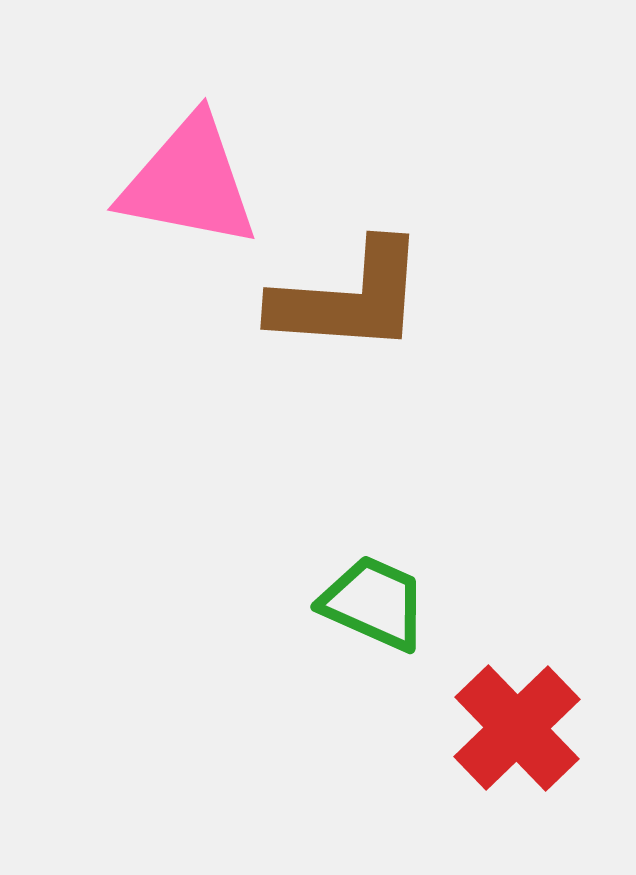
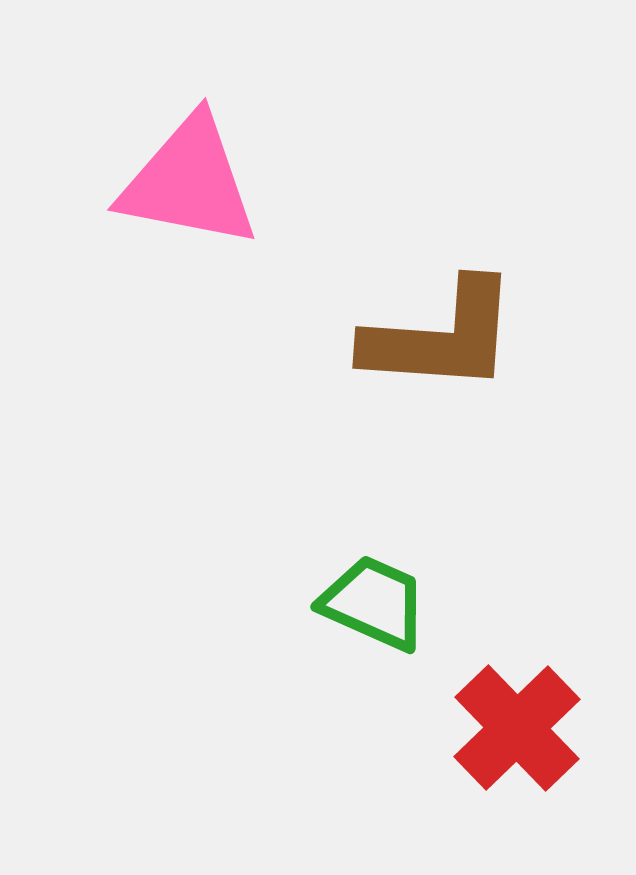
brown L-shape: moved 92 px right, 39 px down
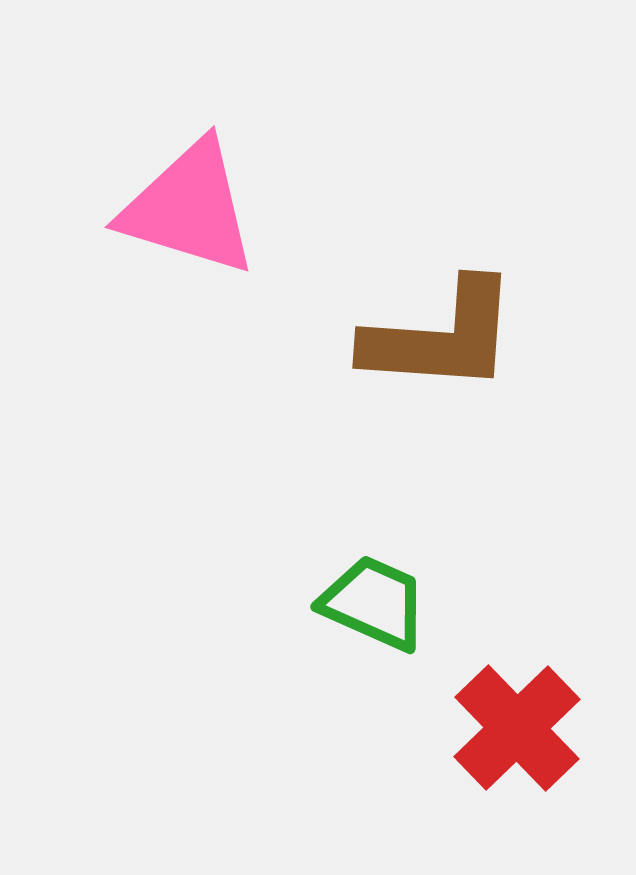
pink triangle: moved 26 px down; rotated 6 degrees clockwise
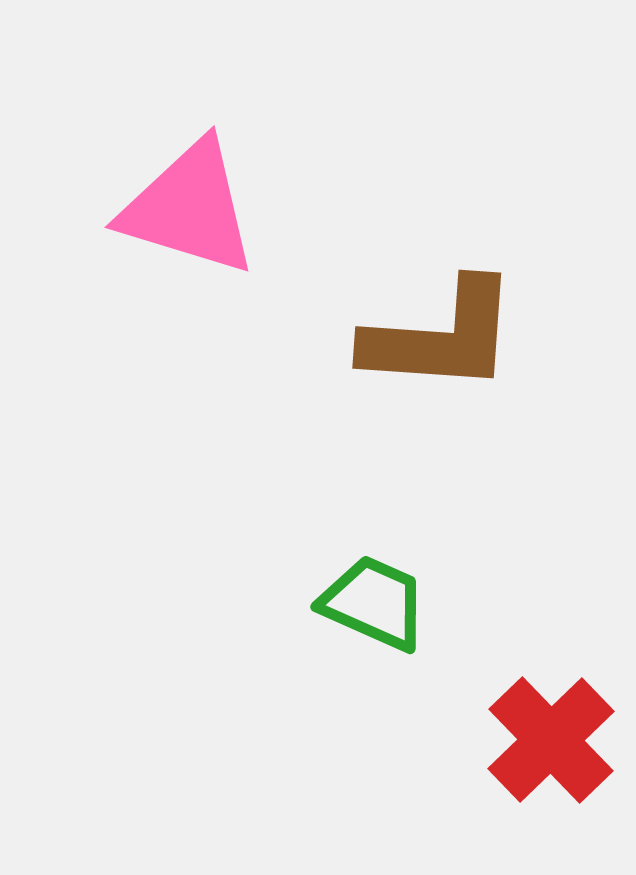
red cross: moved 34 px right, 12 px down
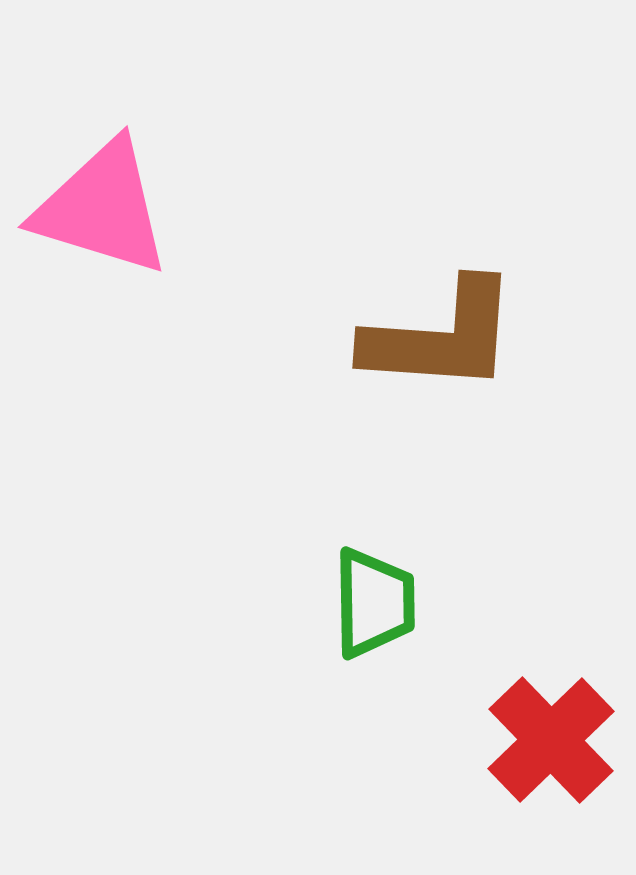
pink triangle: moved 87 px left
green trapezoid: rotated 65 degrees clockwise
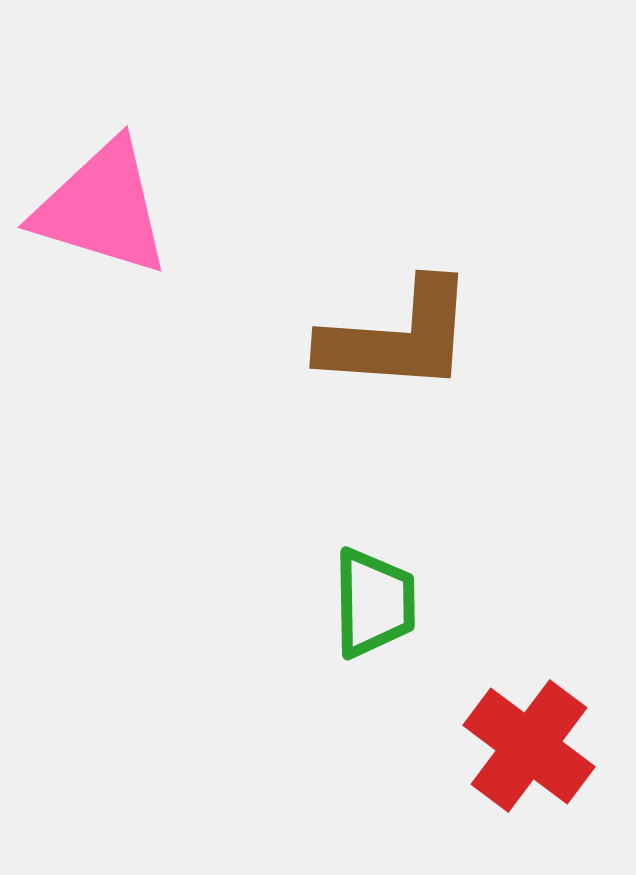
brown L-shape: moved 43 px left
red cross: moved 22 px left, 6 px down; rotated 9 degrees counterclockwise
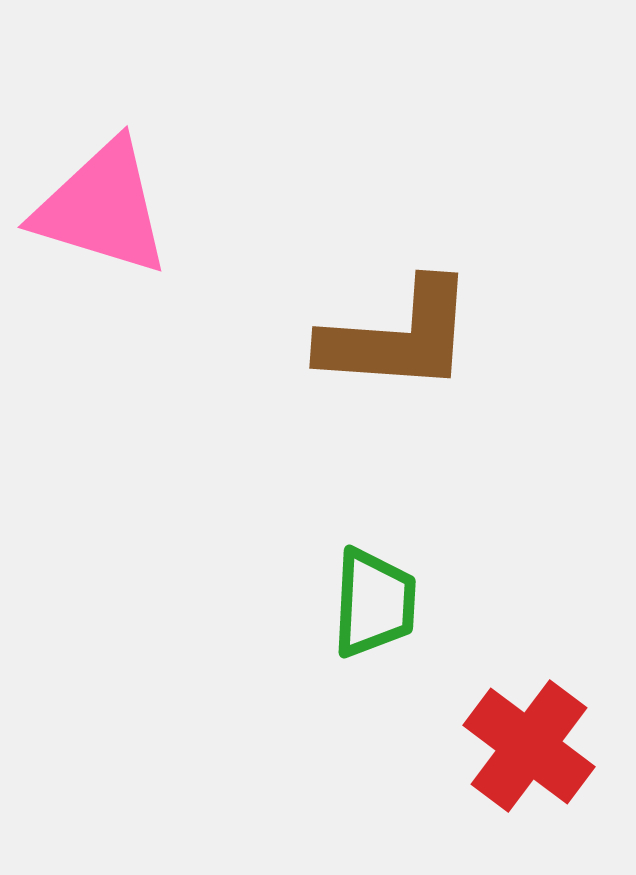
green trapezoid: rotated 4 degrees clockwise
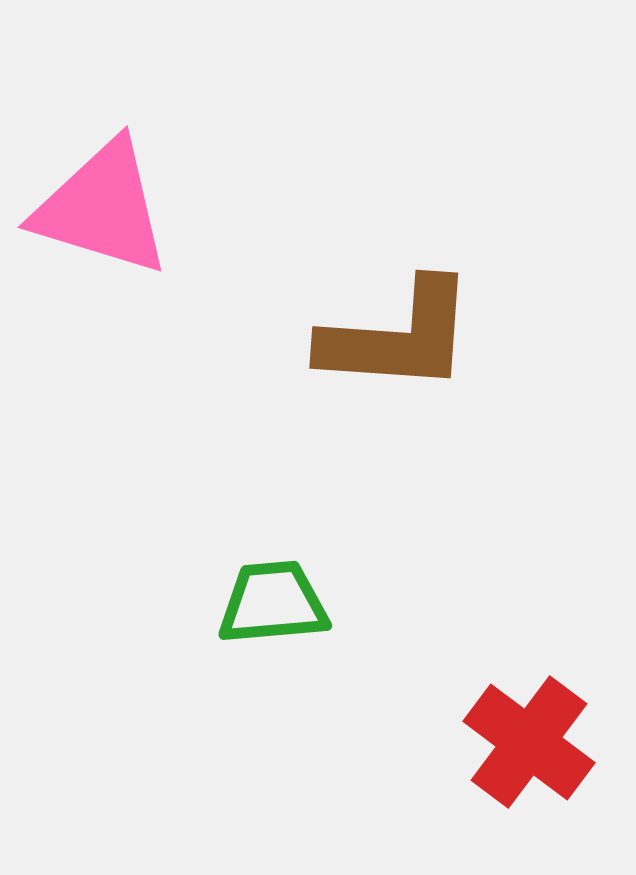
green trapezoid: moved 101 px left; rotated 98 degrees counterclockwise
red cross: moved 4 px up
